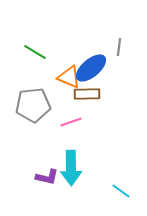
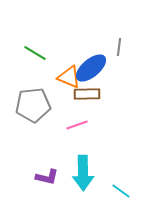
green line: moved 1 px down
pink line: moved 6 px right, 3 px down
cyan arrow: moved 12 px right, 5 px down
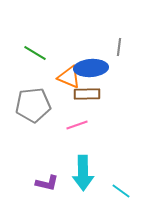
blue ellipse: rotated 36 degrees clockwise
purple L-shape: moved 6 px down
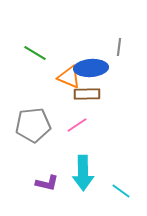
gray pentagon: moved 20 px down
pink line: rotated 15 degrees counterclockwise
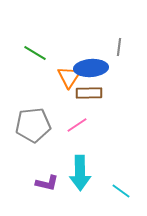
orange triangle: rotated 40 degrees clockwise
brown rectangle: moved 2 px right, 1 px up
cyan arrow: moved 3 px left
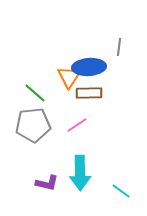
green line: moved 40 px down; rotated 10 degrees clockwise
blue ellipse: moved 2 px left, 1 px up
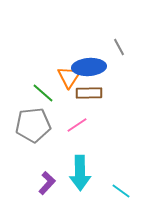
gray line: rotated 36 degrees counterclockwise
green line: moved 8 px right
purple L-shape: rotated 60 degrees counterclockwise
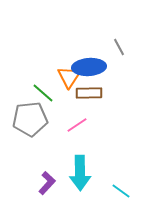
gray pentagon: moved 3 px left, 6 px up
